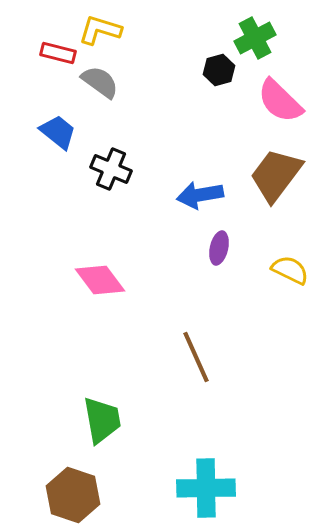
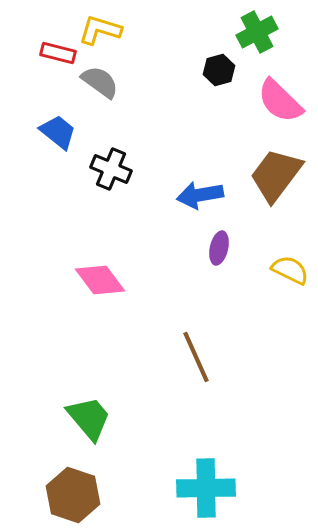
green cross: moved 2 px right, 6 px up
green trapezoid: moved 13 px left, 2 px up; rotated 30 degrees counterclockwise
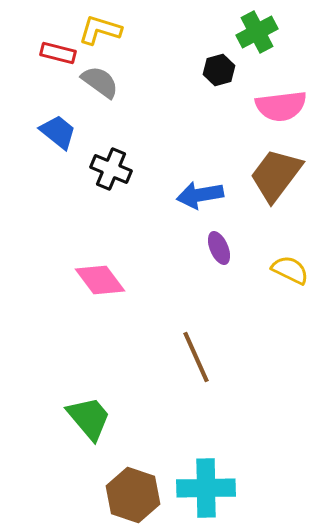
pink semicircle: moved 1 px right, 5 px down; rotated 51 degrees counterclockwise
purple ellipse: rotated 36 degrees counterclockwise
brown hexagon: moved 60 px right
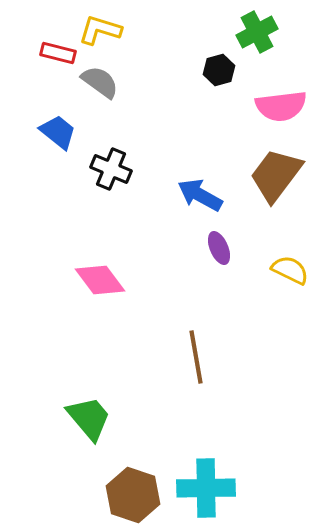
blue arrow: rotated 39 degrees clockwise
brown line: rotated 14 degrees clockwise
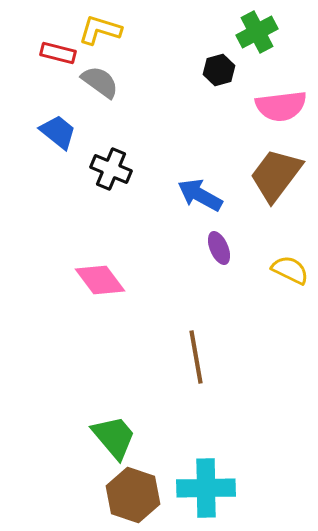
green trapezoid: moved 25 px right, 19 px down
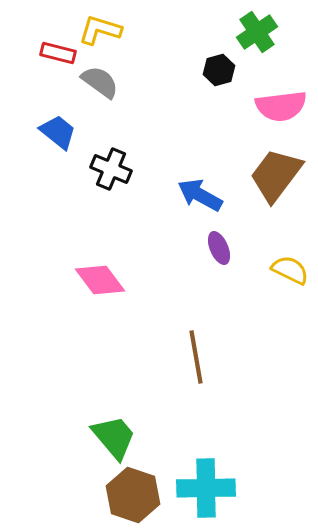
green cross: rotated 6 degrees counterclockwise
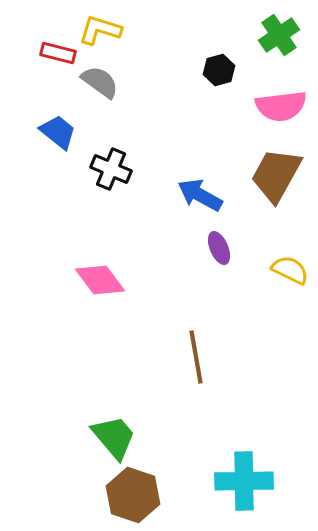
green cross: moved 22 px right, 3 px down
brown trapezoid: rotated 8 degrees counterclockwise
cyan cross: moved 38 px right, 7 px up
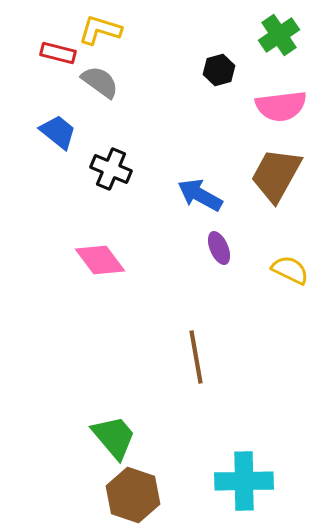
pink diamond: moved 20 px up
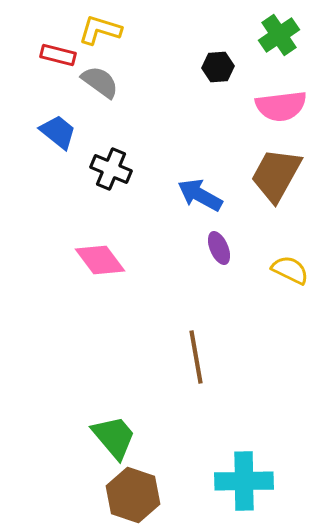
red rectangle: moved 2 px down
black hexagon: moved 1 px left, 3 px up; rotated 12 degrees clockwise
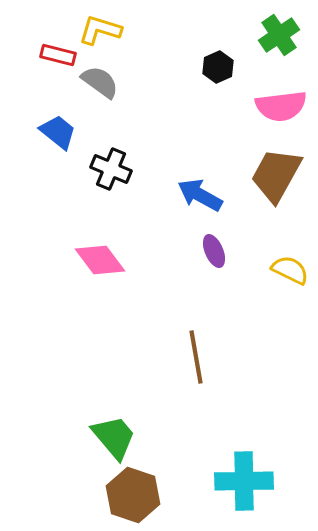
black hexagon: rotated 20 degrees counterclockwise
purple ellipse: moved 5 px left, 3 px down
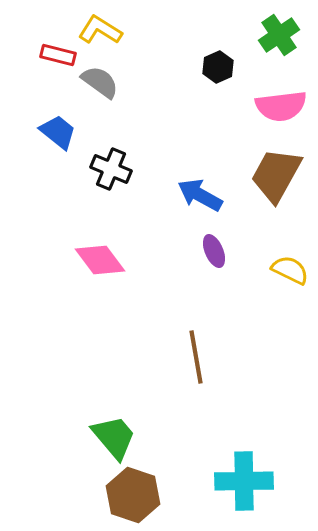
yellow L-shape: rotated 15 degrees clockwise
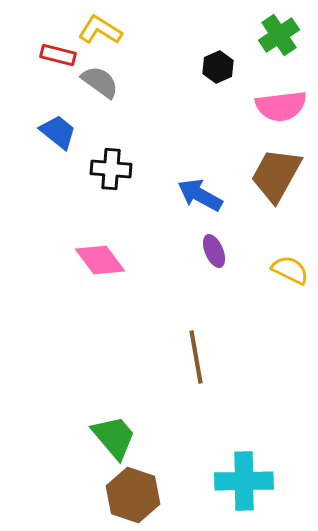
black cross: rotated 18 degrees counterclockwise
